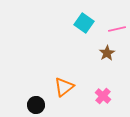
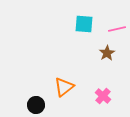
cyan square: moved 1 px down; rotated 30 degrees counterclockwise
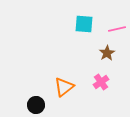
pink cross: moved 2 px left, 14 px up; rotated 14 degrees clockwise
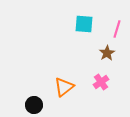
pink line: rotated 60 degrees counterclockwise
black circle: moved 2 px left
